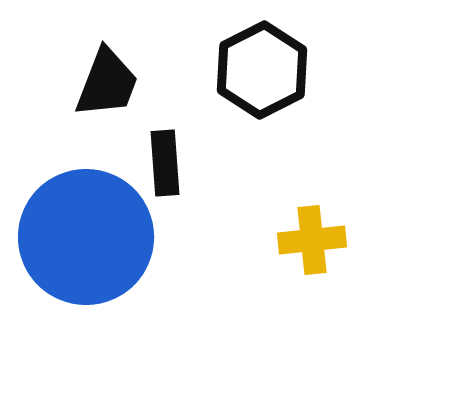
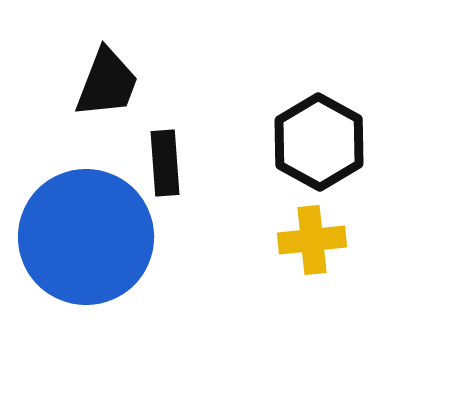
black hexagon: moved 57 px right, 72 px down; rotated 4 degrees counterclockwise
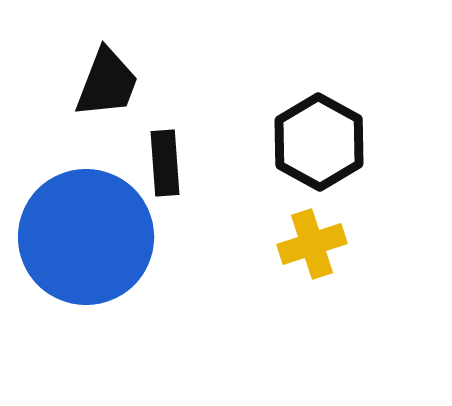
yellow cross: moved 4 px down; rotated 12 degrees counterclockwise
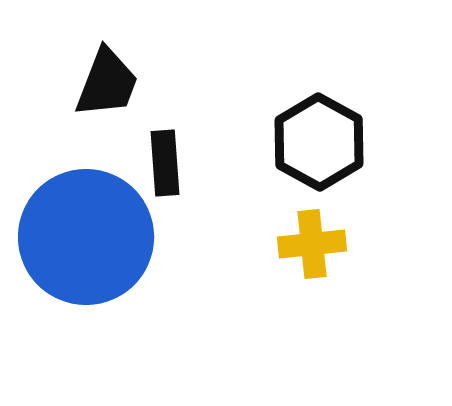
yellow cross: rotated 12 degrees clockwise
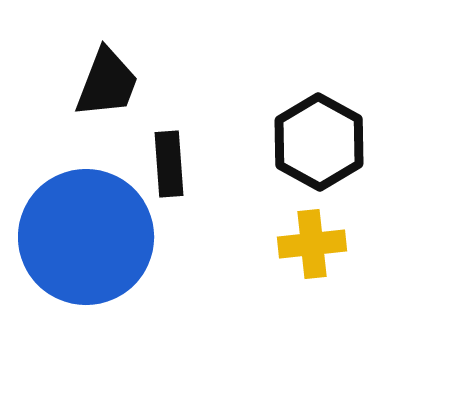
black rectangle: moved 4 px right, 1 px down
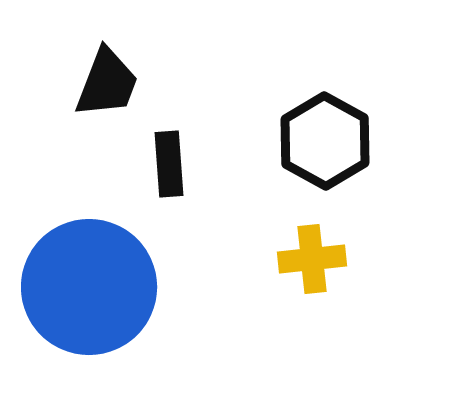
black hexagon: moved 6 px right, 1 px up
blue circle: moved 3 px right, 50 px down
yellow cross: moved 15 px down
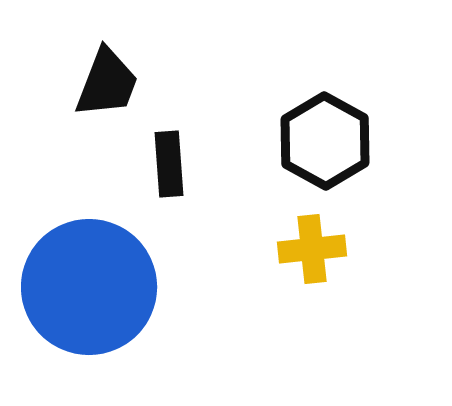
yellow cross: moved 10 px up
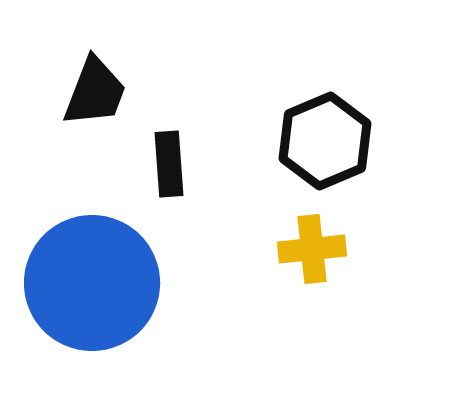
black trapezoid: moved 12 px left, 9 px down
black hexagon: rotated 8 degrees clockwise
blue circle: moved 3 px right, 4 px up
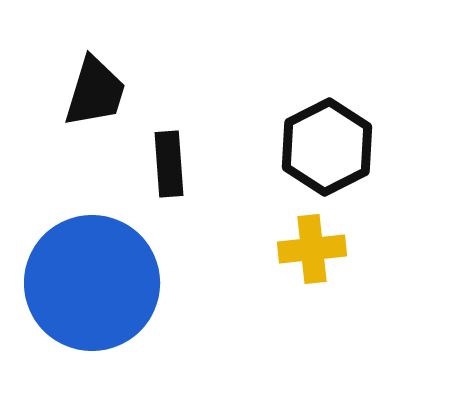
black trapezoid: rotated 4 degrees counterclockwise
black hexagon: moved 2 px right, 6 px down; rotated 4 degrees counterclockwise
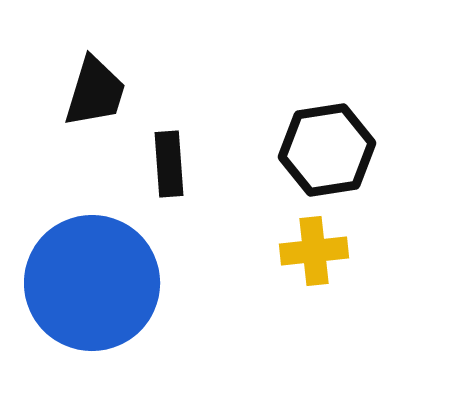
black hexagon: moved 3 px down; rotated 18 degrees clockwise
yellow cross: moved 2 px right, 2 px down
